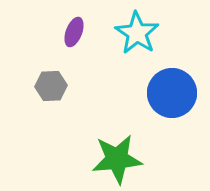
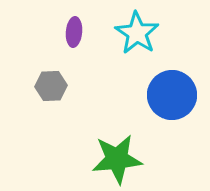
purple ellipse: rotated 16 degrees counterclockwise
blue circle: moved 2 px down
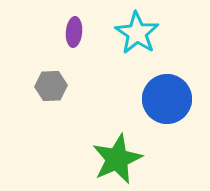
blue circle: moved 5 px left, 4 px down
green star: rotated 18 degrees counterclockwise
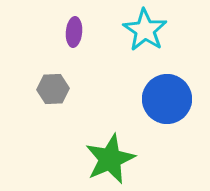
cyan star: moved 8 px right, 3 px up
gray hexagon: moved 2 px right, 3 px down
green star: moved 7 px left
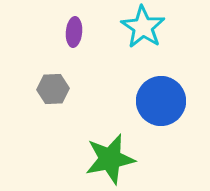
cyan star: moved 2 px left, 3 px up
blue circle: moved 6 px left, 2 px down
green star: rotated 12 degrees clockwise
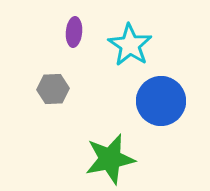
cyan star: moved 13 px left, 18 px down
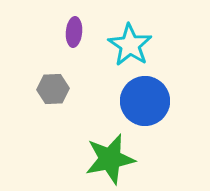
blue circle: moved 16 px left
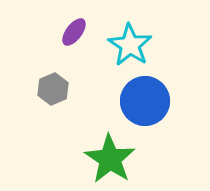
purple ellipse: rotated 32 degrees clockwise
gray hexagon: rotated 20 degrees counterclockwise
green star: rotated 27 degrees counterclockwise
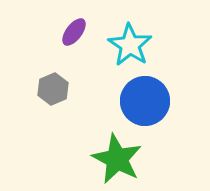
green star: moved 7 px right; rotated 6 degrees counterclockwise
